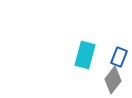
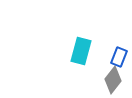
cyan rectangle: moved 4 px left, 4 px up
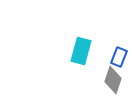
gray diamond: rotated 20 degrees counterclockwise
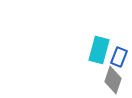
cyan rectangle: moved 18 px right, 1 px up
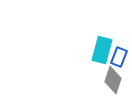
cyan rectangle: moved 3 px right
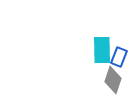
cyan rectangle: rotated 16 degrees counterclockwise
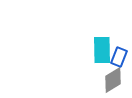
gray diamond: rotated 40 degrees clockwise
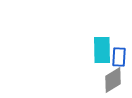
blue rectangle: rotated 18 degrees counterclockwise
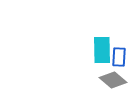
gray diamond: rotated 72 degrees clockwise
